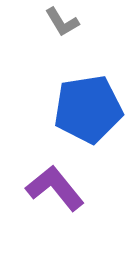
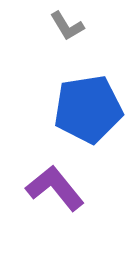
gray L-shape: moved 5 px right, 4 px down
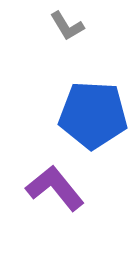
blue pentagon: moved 5 px right, 6 px down; rotated 12 degrees clockwise
